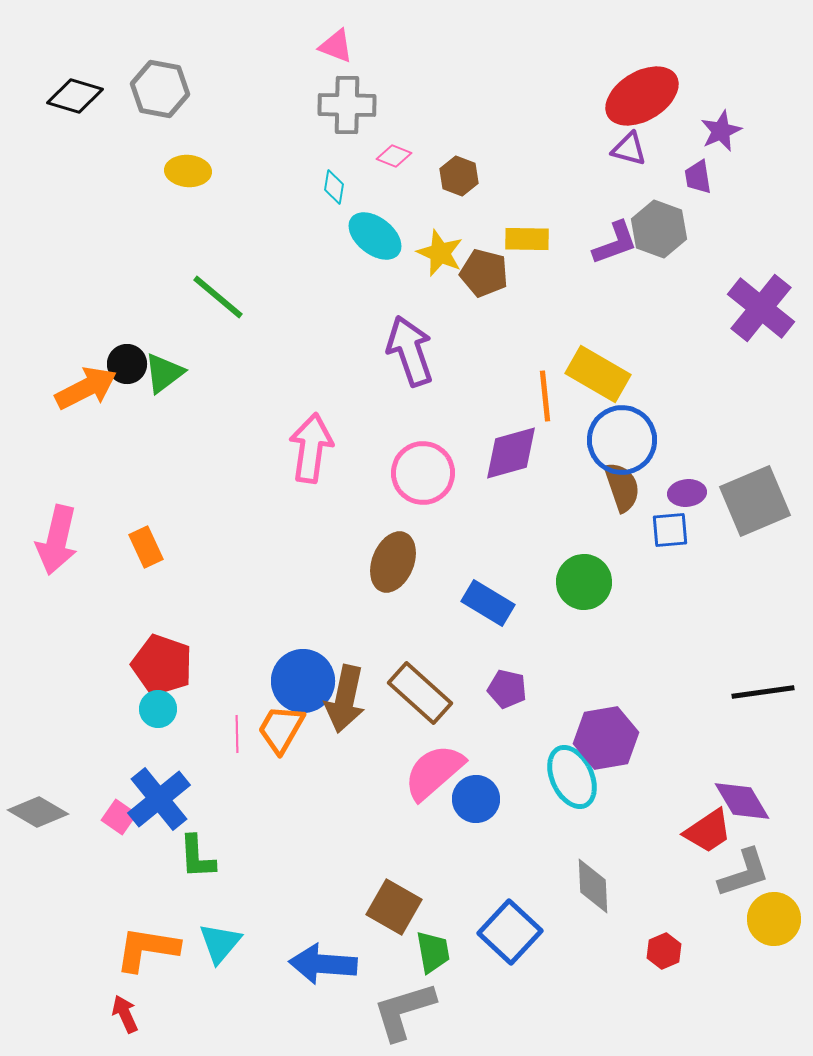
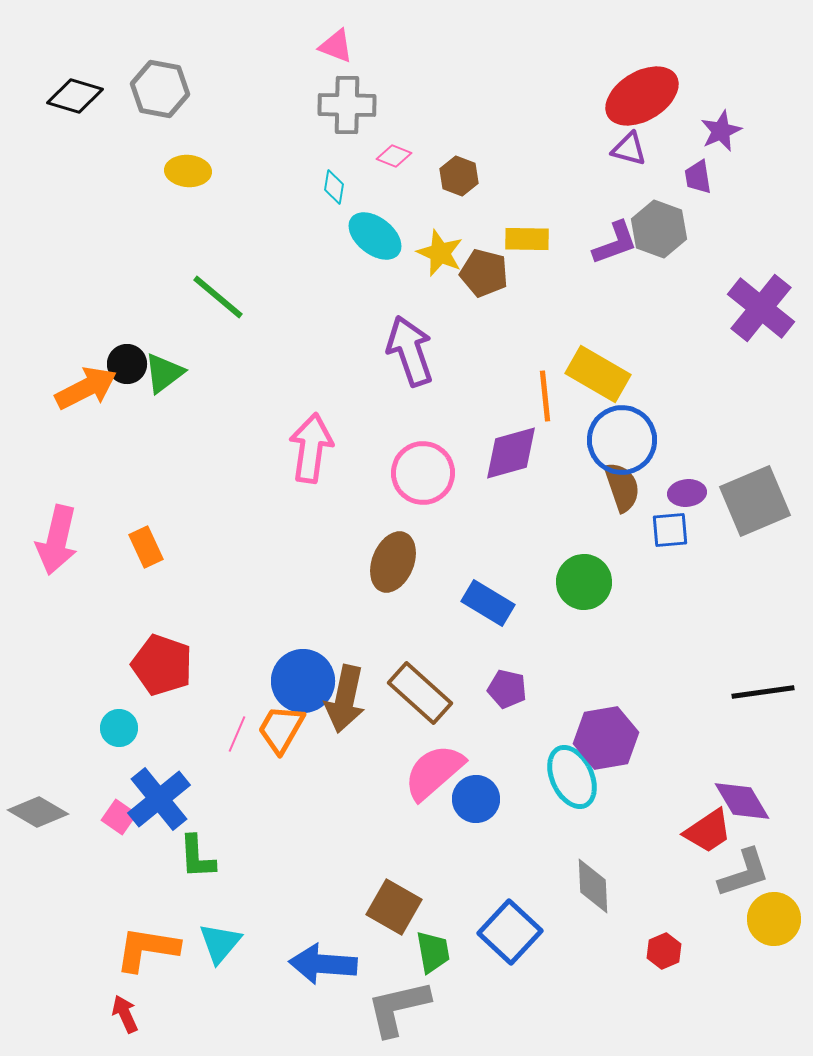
cyan circle at (158, 709): moved 39 px left, 19 px down
pink line at (237, 734): rotated 24 degrees clockwise
gray L-shape at (404, 1011): moved 6 px left, 3 px up; rotated 4 degrees clockwise
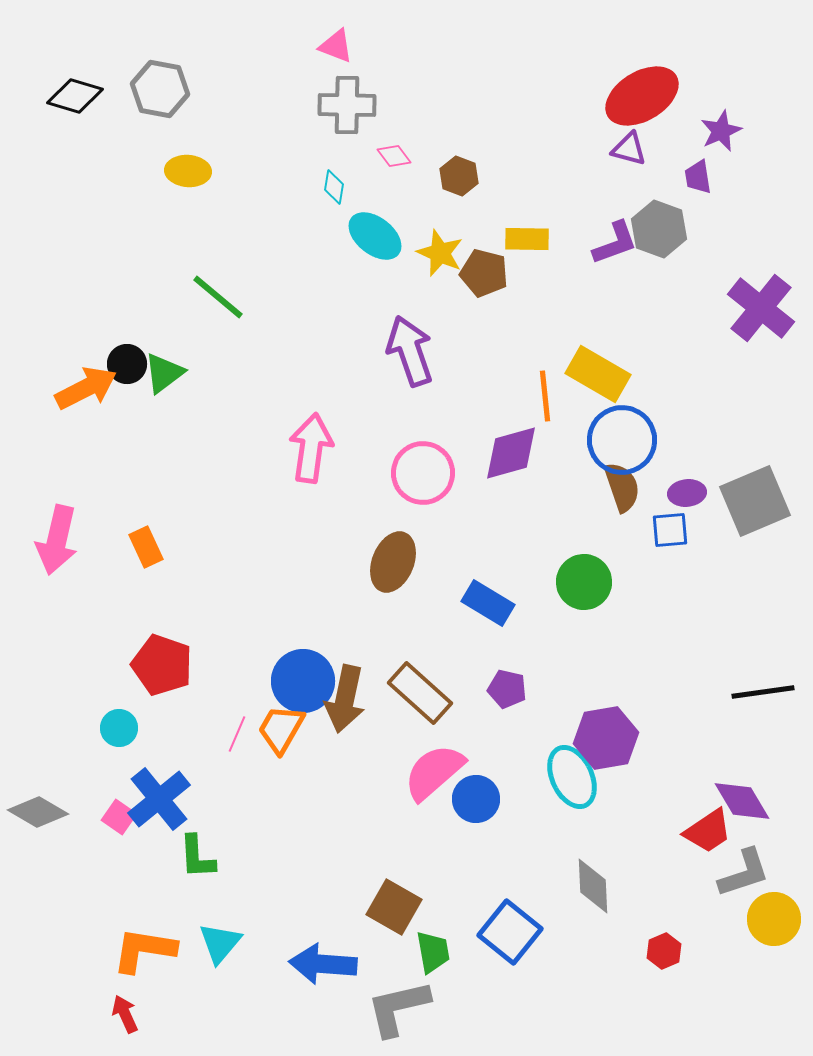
pink diamond at (394, 156): rotated 32 degrees clockwise
blue square at (510, 932): rotated 4 degrees counterclockwise
orange L-shape at (147, 949): moved 3 px left, 1 px down
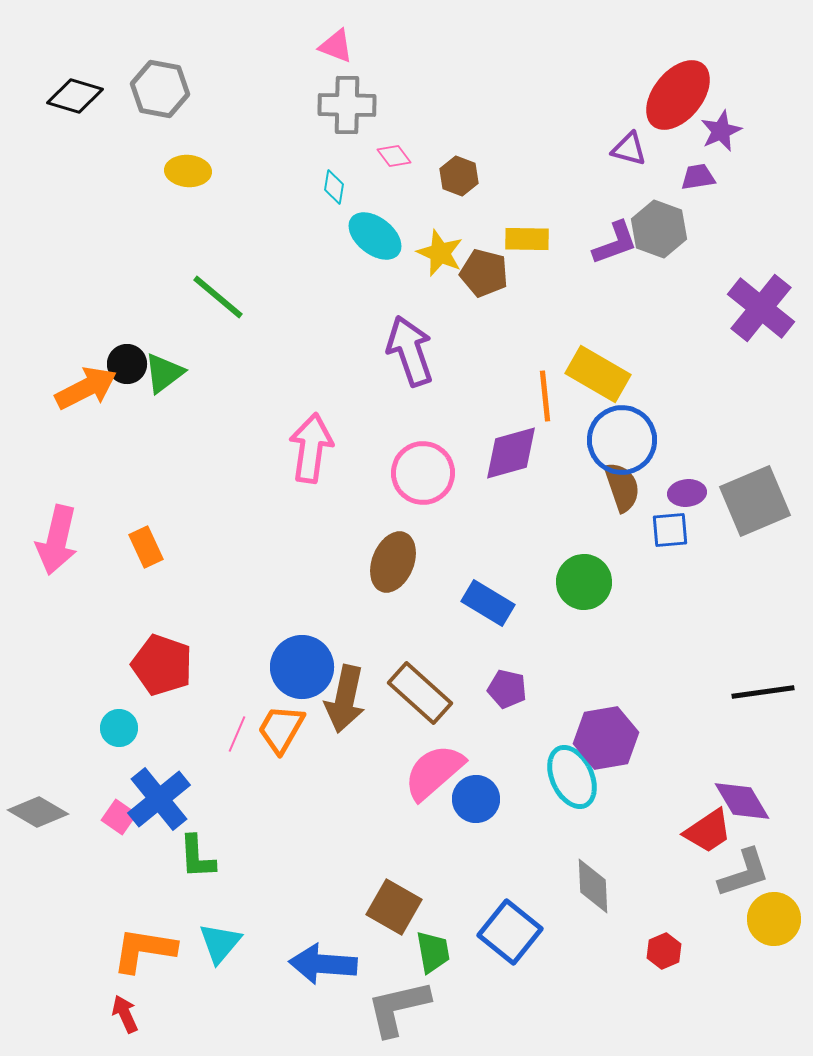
red ellipse at (642, 96): moved 36 px right, 1 px up; rotated 20 degrees counterclockwise
purple trapezoid at (698, 177): rotated 90 degrees clockwise
blue circle at (303, 681): moved 1 px left, 14 px up
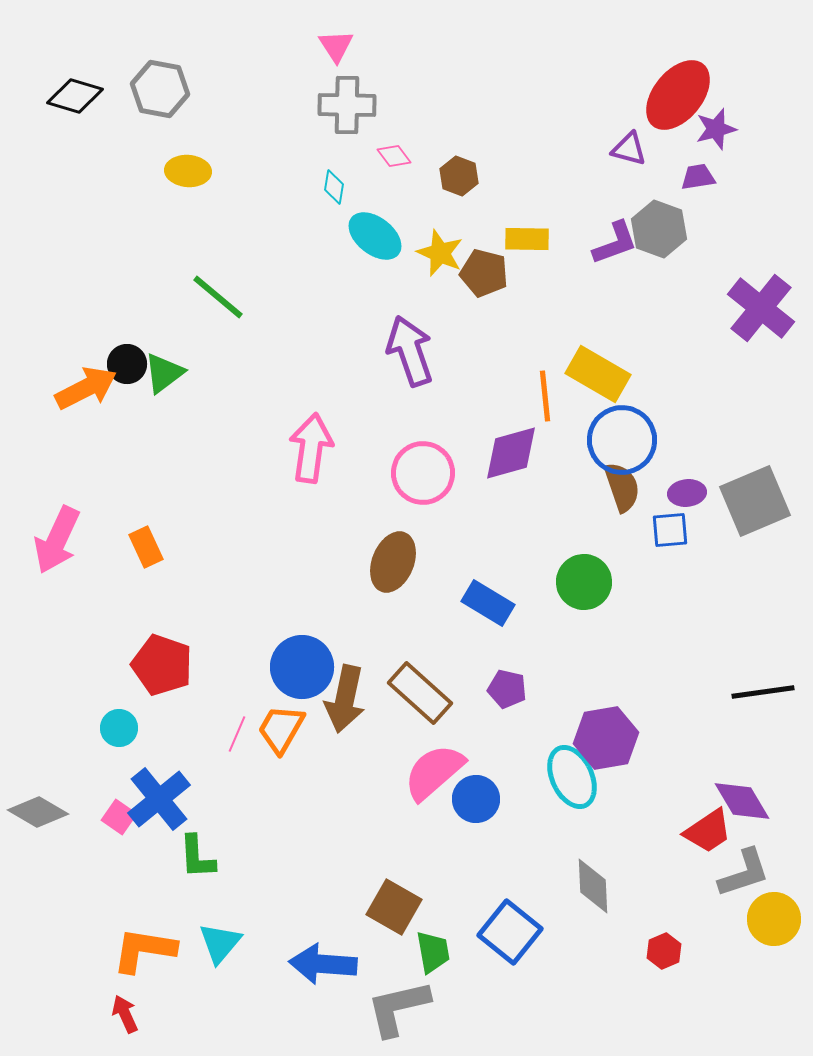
pink triangle at (336, 46): rotated 36 degrees clockwise
purple star at (721, 131): moved 5 px left, 2 px up; rotated 9 degrees clockwise
pink arrow at (57, 540): rotated 12 degrees clockwise
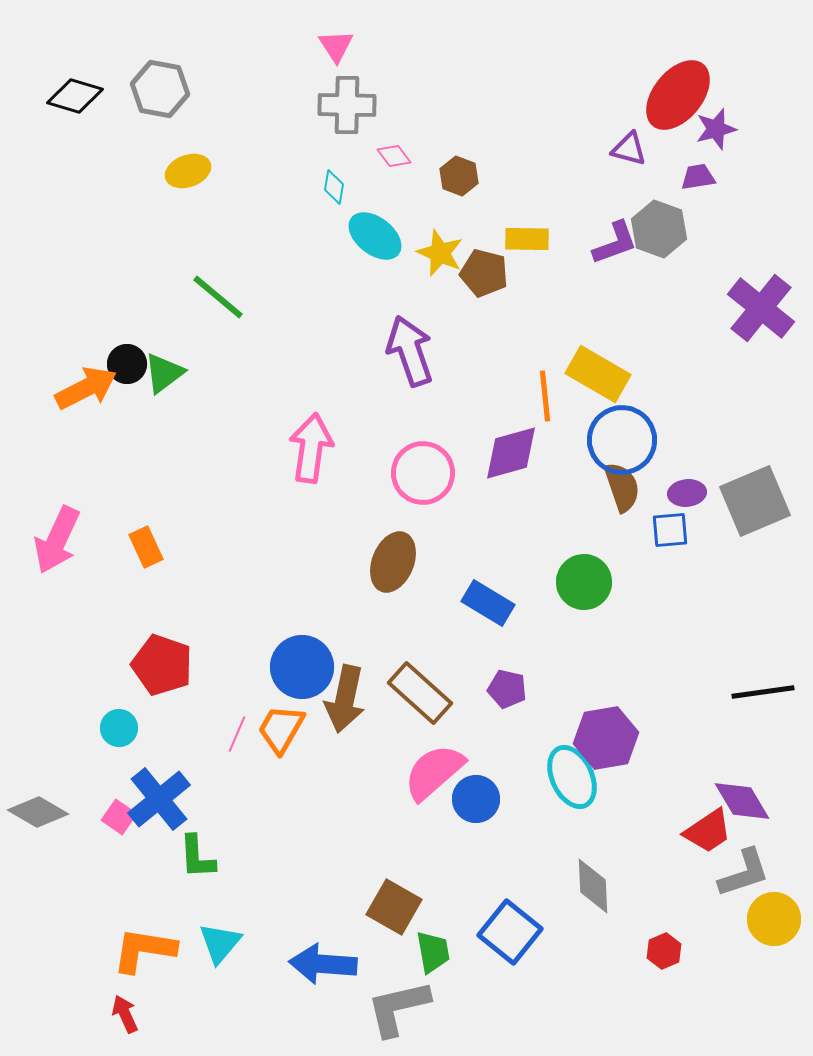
yellow ellipse at (188, 171): rotated 24 degrees counterclockwise
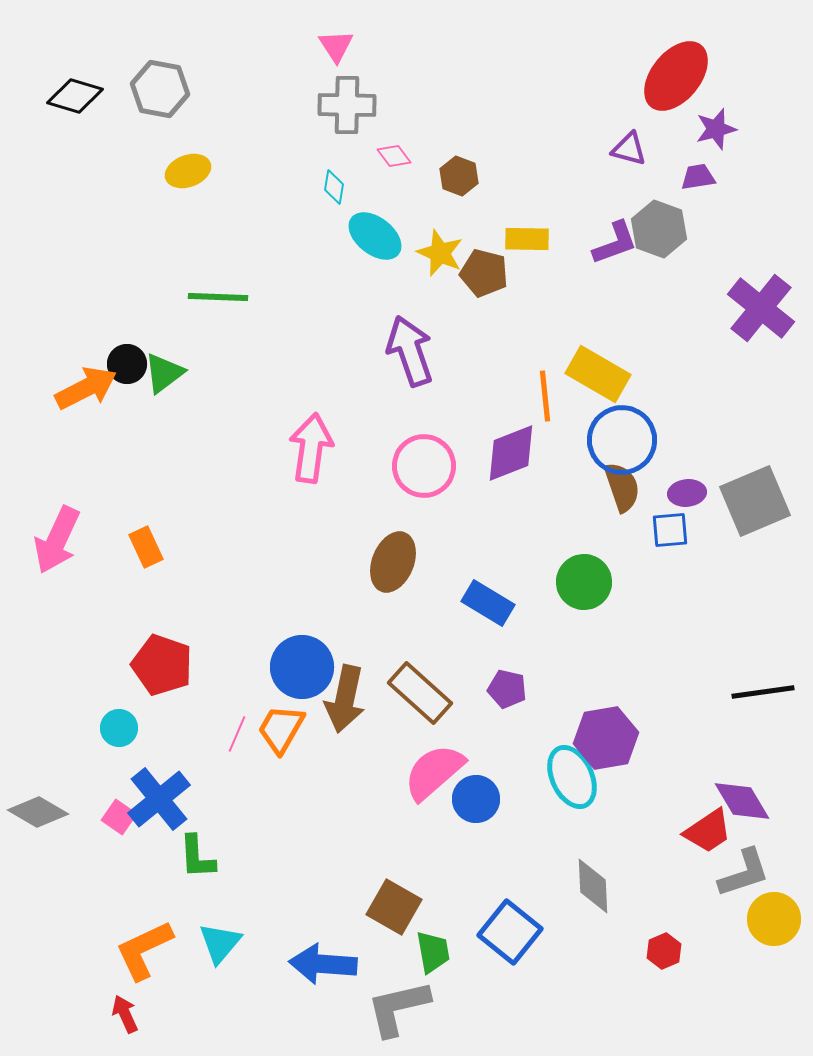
red ellipse at (678, 95): moved 2 px left, 19 px up
green line at (218, 297): rotated 38 degrees counterclockwise
purple diamond at (511, 453): rotated 6 degrees counterclockwise
pink circle at (423, 473): moved 1 px right, 7 px up
orange L-shape at (144, 950): rotated 34 degrees counterclockwise
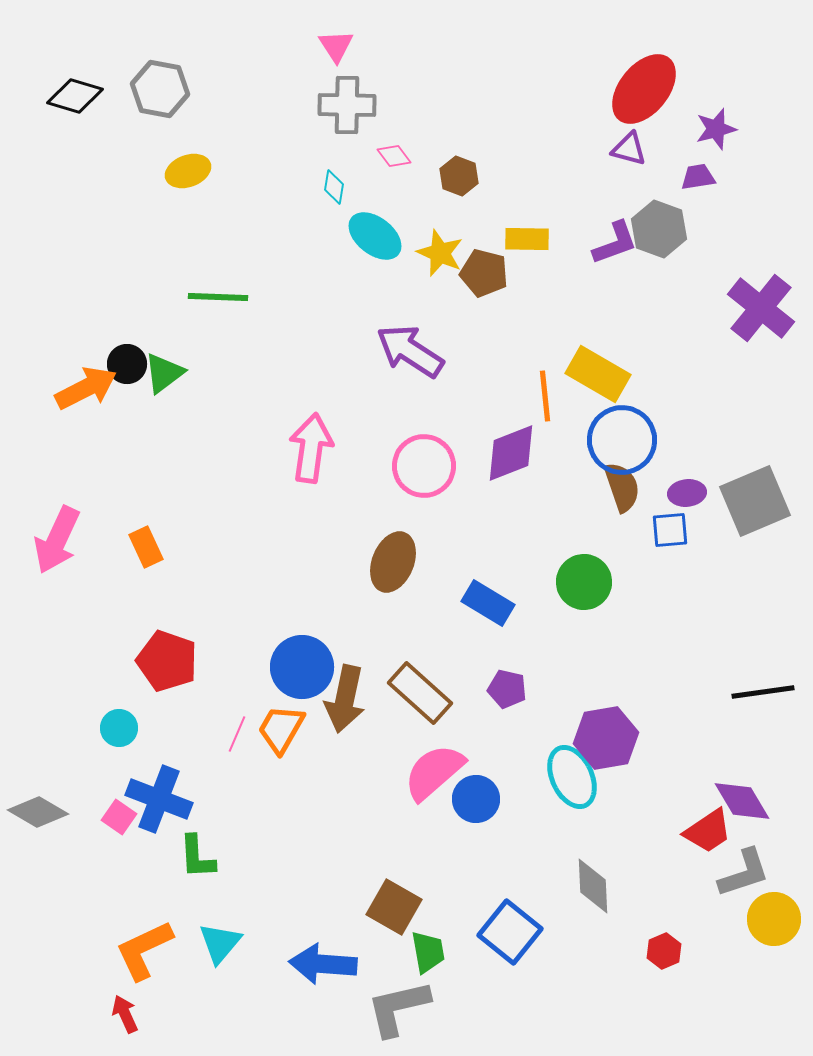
red ellipse at (676, 76): moved 32 px left, 13 px down
purple arrow at (410, 351): rotated 38 degrees counterclockwise
red pentagon at (162, 665): moved 5 px right, 4 px up
blue cross at (159, 799): rotated 30 degrees counterclockwise
green trapezoid at (433, 952): moved 5 px left
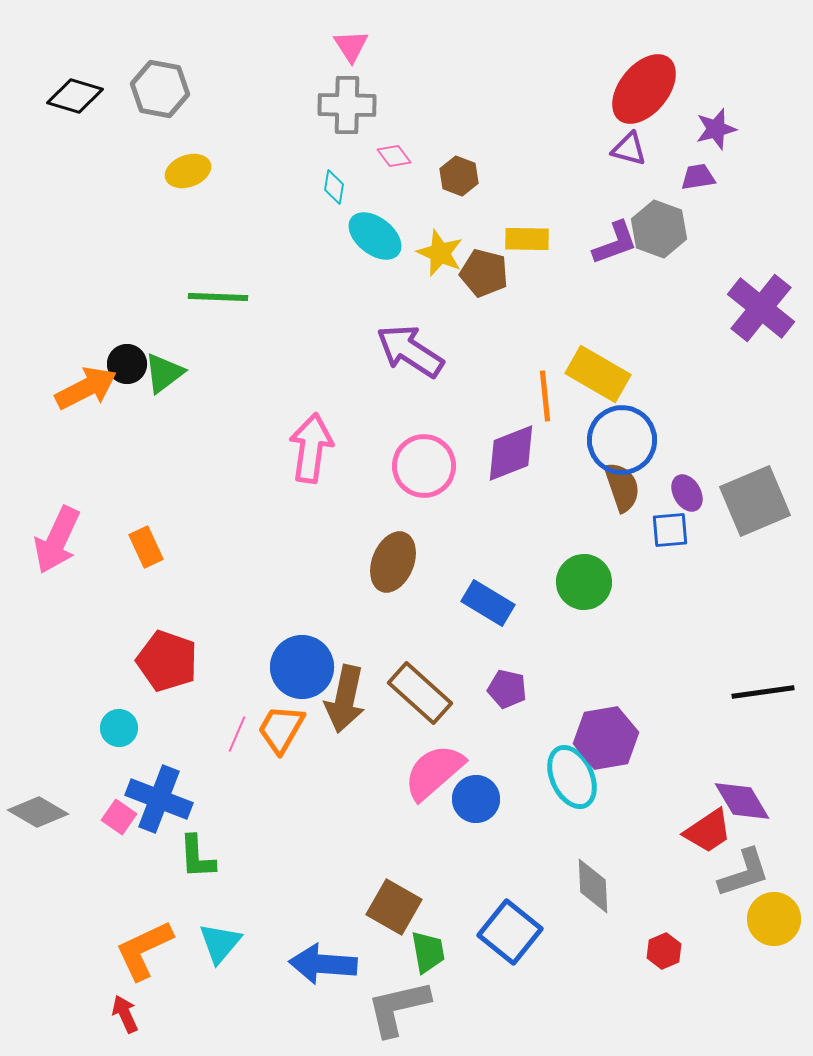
pink triangle at (336, 46): moved 15 px right
purple ellipse at (687, 493): rotated 66 degrees clockwise
